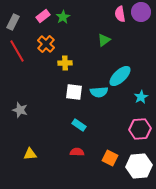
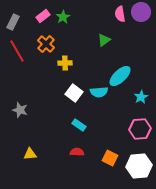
white square: moved 1 px down; rotated 30 degrees clockwise
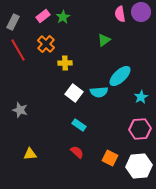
red line: moved 1 px right, 1 px up
red semicircle: rotated 40 degrees clockwise
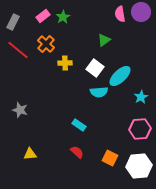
red line: rotated 20 degrees counterclockwise
white square: moved 21 px right, 25 px up
